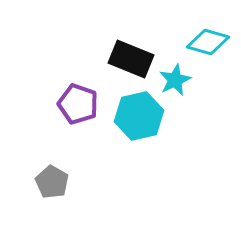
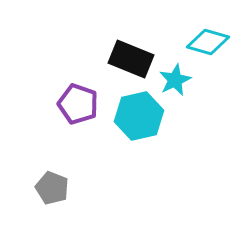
gray pentagon: moved 6 px down; rotated 8 degrees counterclockwise
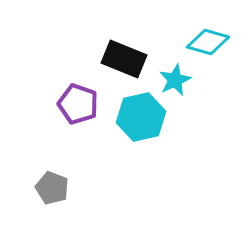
black rectangle: moved 7 px left
cyan hexagon: moved 2 px right, 1 px down
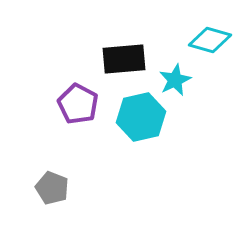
cyan diamond: moved 2 px right, 2 px up
black rectangle: rotated 27 degrees counterclockwise
purple pentagon: rotated 9 degrees clockwise
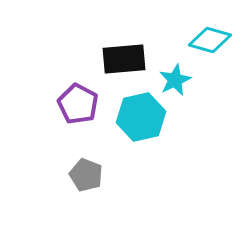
gray pentagon: moved 34 px right, 13 px up
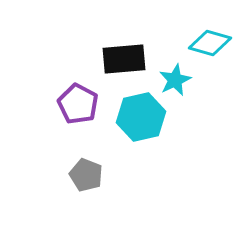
cyan diamond: moved 3 px down
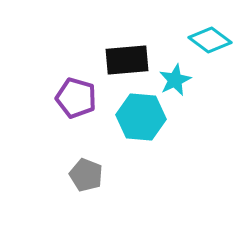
cyan diamond: moved 3 px up; rotated 21 degrees clockwise
black rectangle: moved 3 px right, 1 px down
purple pentagon: moved 2 px left, 6 px up; rotated 12 degrees counterclockwise
cyan hexagon: rotated 18 degrees clockwise
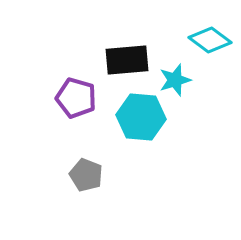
cyan star: rotated 8 degrees clockwise
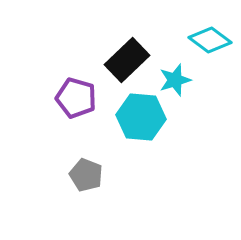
black rectangle: rotated 39 degrees counterclockwise
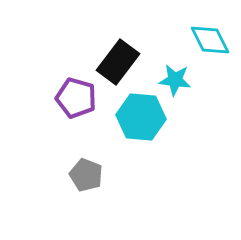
cyan diamond: rotated 27 degrees clockwise
black rectangle: moved 9 px left, 2 px down; rotated 9 degrees counterclockwise
cyan star: rotated 24 degrees clockwise
